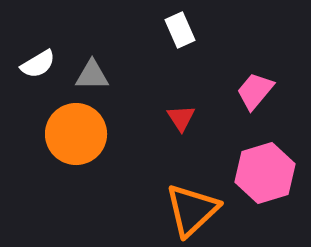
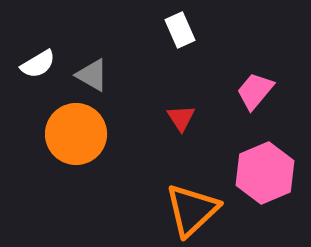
gray triangle: rotated 30 degrees clockwise
pink hexagon: rotated 6 degrees counterclockwise
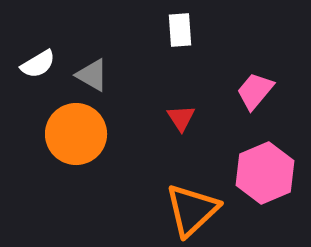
white rectangle: rotated 20 degrees clockwise
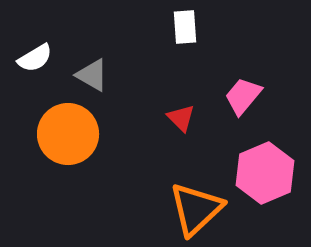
white rectangle: moved 5 px right, 3 px up
white semicircle: moved 3 px left, 6 px up
pink trapezoid: moved 12 px left, 5 px down
red triangle: rotated 12 degrees counterclockwise
orange circle: moved 8 px left
orange triangle: moved 4 px right, 1 px up
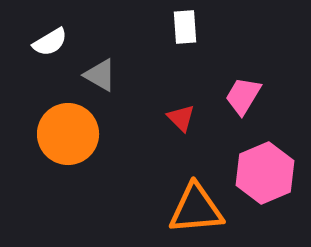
white semicircle: moved 15 px right, 16 px up
gray triangle: moved 8 px right
pink trapezoid: rotated 9 degrees counterclockwise
orange triangle: rotated 38 degrees clockwise
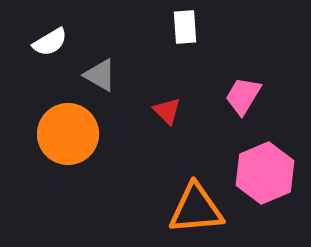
red triangle: moved 14 px left, 7 px up
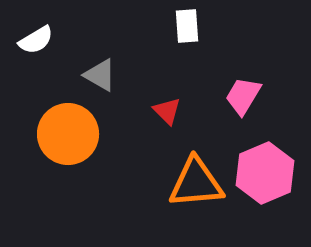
white rectangle: moved 2 px right, 1 px up
white semicircle: moved 14 px left, 2 px up
orange triangle: moved 26 px up
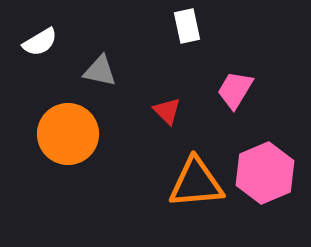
white rectangle: rotated 8 degrees counterclockwise
white semicircle: moved 4 px right, 2 px down
gray triangle: moved 4 px up; rotated 18 degrees counterclockwise
pink trapezoid: moved 8 px left, 6 px up
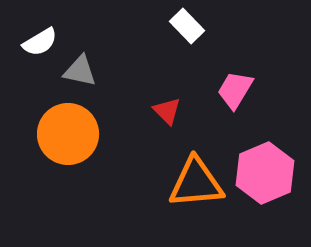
white rectangle: rotated 32 degrees counterclockwise
gray triangle: moved 20 px left
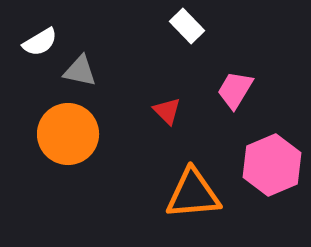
pink hexagon: moved 7 px right, 8 px up
orange triangle: moved 3 px left, 11 px down
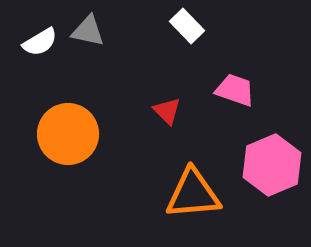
gray triangle: moved 8 px right, 40 px up
pink trapezoid: rotated 78 degrees clockwise
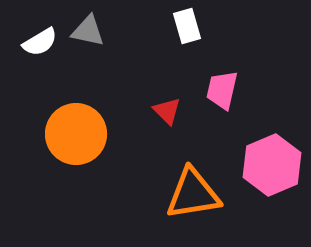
white rectangle: rotated 28 degrees clockwise
pink trapezoid: moved 13 px left; rotated 96 degrees counterclockwise
orange circle: moved 8 px right
orange triangle: rotated 4 degrees counterclockwise
